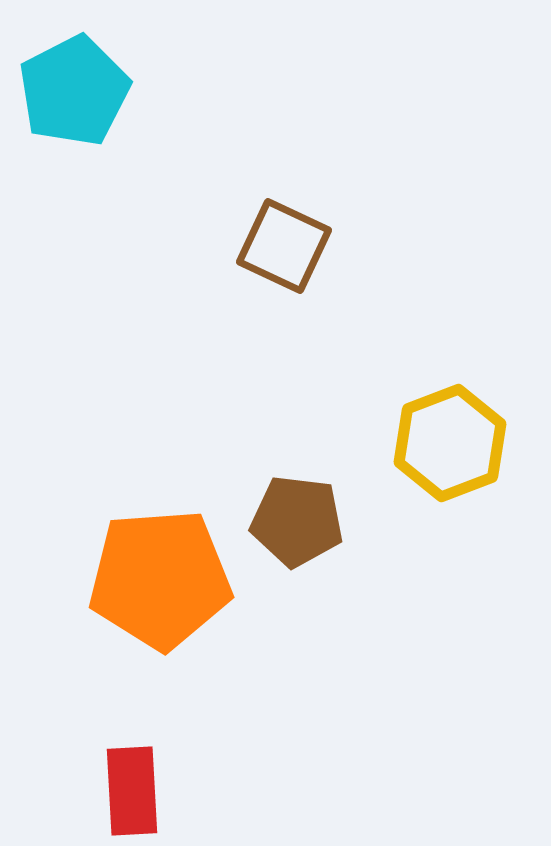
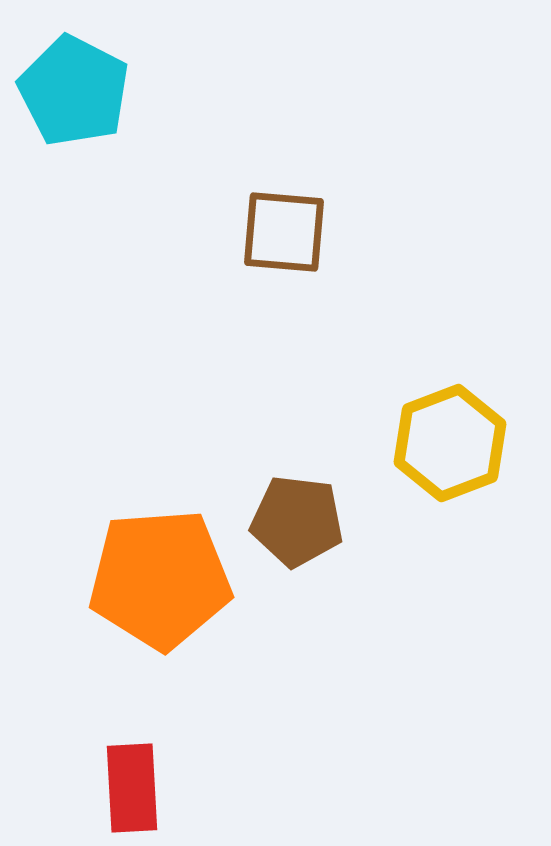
cyan pentagon: rotated 18 degrees counterclockwise
brown square: moved 14 px up; rotated 20 degrees counterclockwise
red rectangle: moved 3 px up
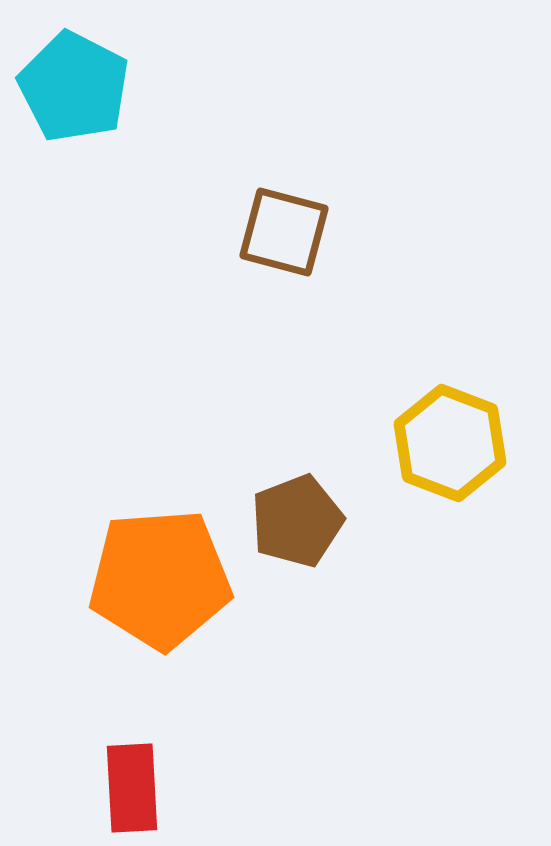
cyan pentagon: moved 4 px up
brown square: rotated 10 degrees clockwise
yellow hexagon: rotated 18 degrees counterclockwise
brown pentagon: rotated 28 degrees counterclockwise
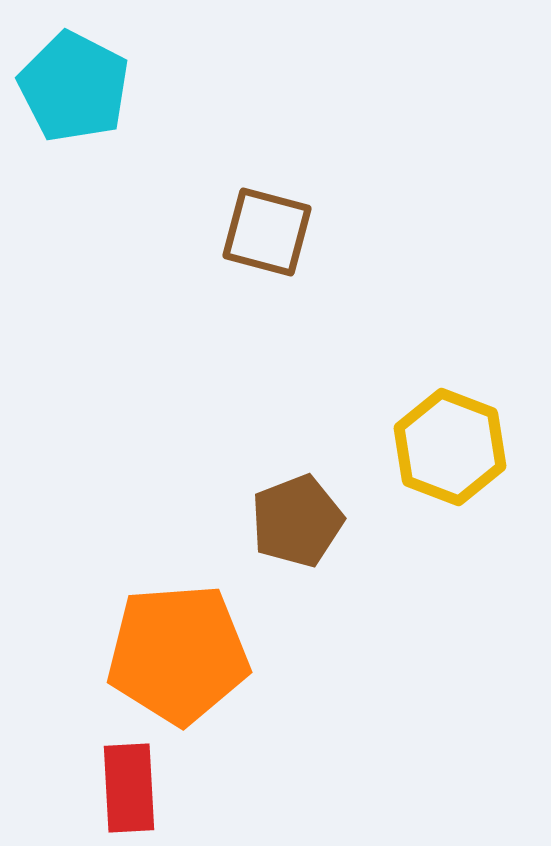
brown square: moved 17 px left
yellow hexagon: moved 4 px down
orange pentagon: moved 18 px right, 75 px down
red rectangle: moved 3 px left
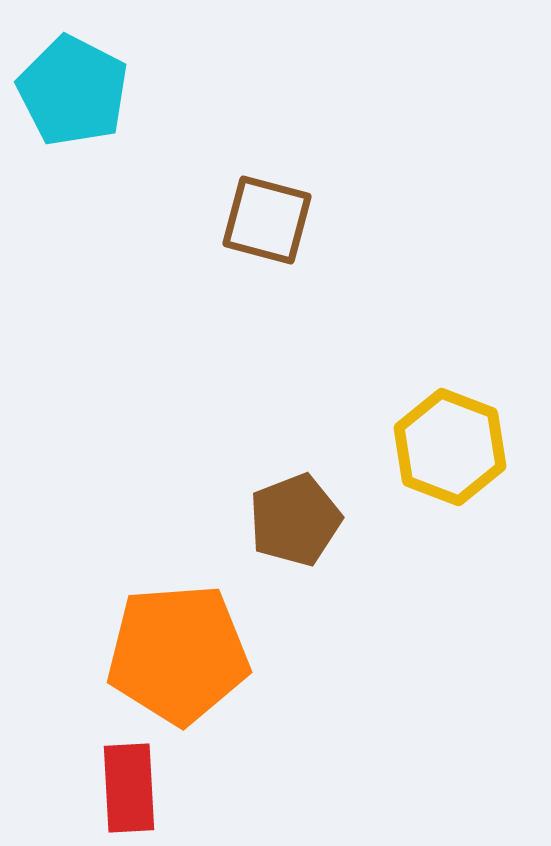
cyan pentagon: moved 1 px left, 4 px down
brown square: moved 12 px up
brown pentagon: moved 2 px left, 1 px up
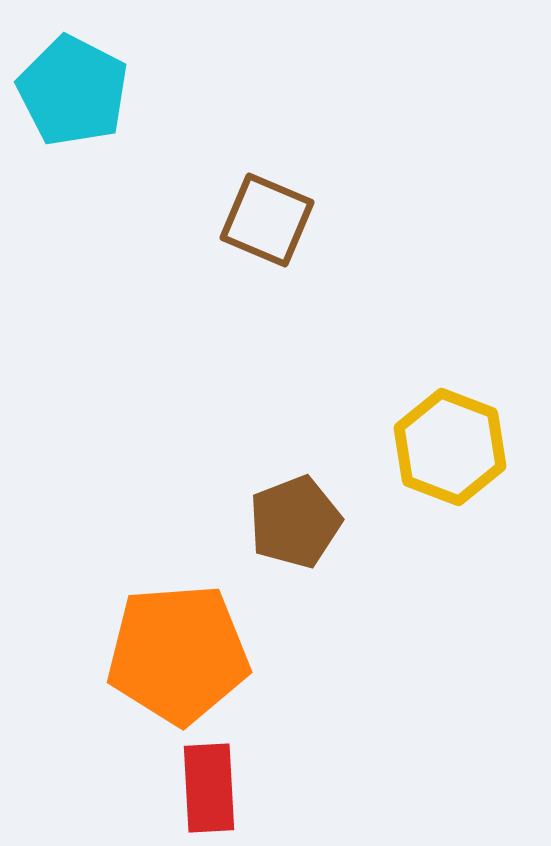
brown square: rotated 8 degrees clockwise
brown pentagon: moved 2 px down
red rectangle: moved 80 px right
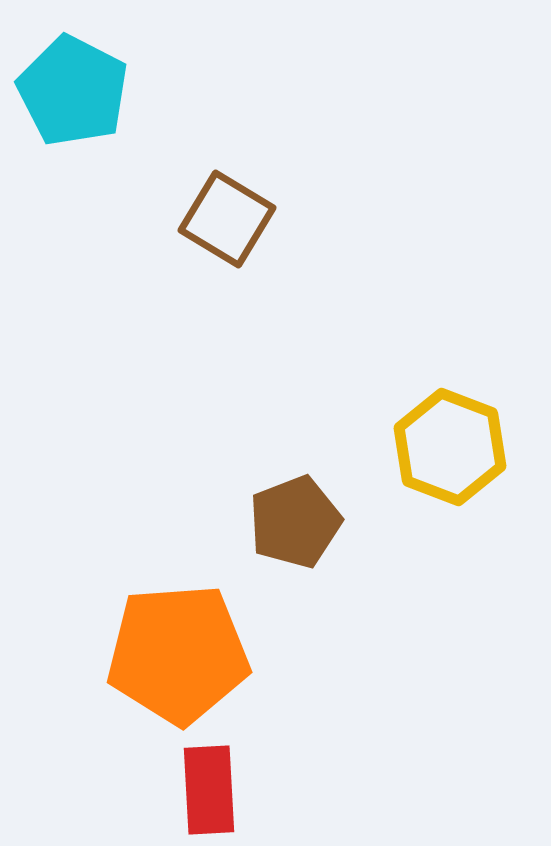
brown square: moved 40 px left, 1 px up; rotated 8 degrees clockwise
red rectangle: moved 2 px down
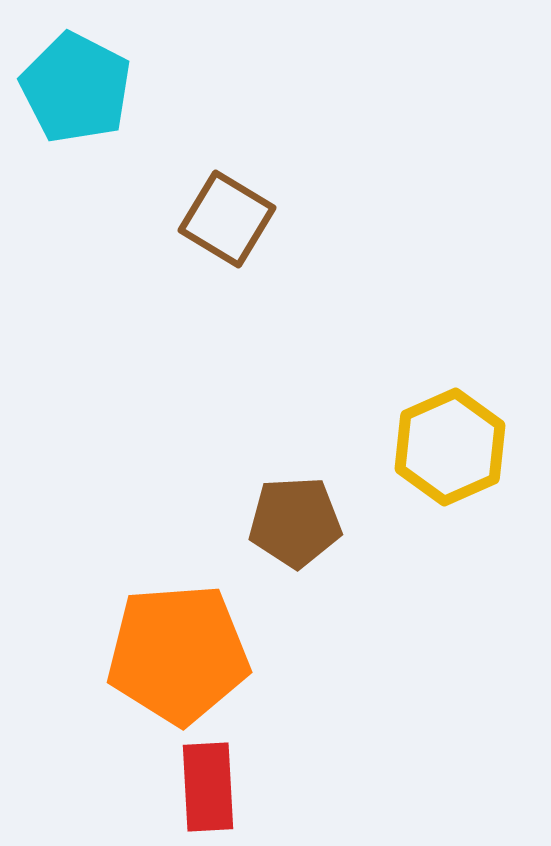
cyan pentagon: moved 3 px right, 3 px up
yellow hexagon: rotated 15 degrees clockwise
brown pentagon: rotated 18 degrees clockwise
red rectangle: moved 1 px left, 3 px up
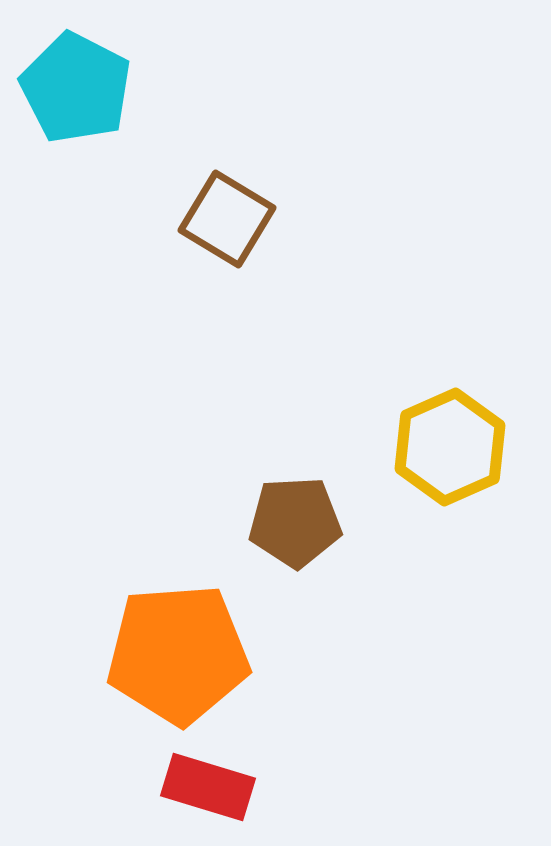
red rectangle: rotated 70 degrees counterclockwise
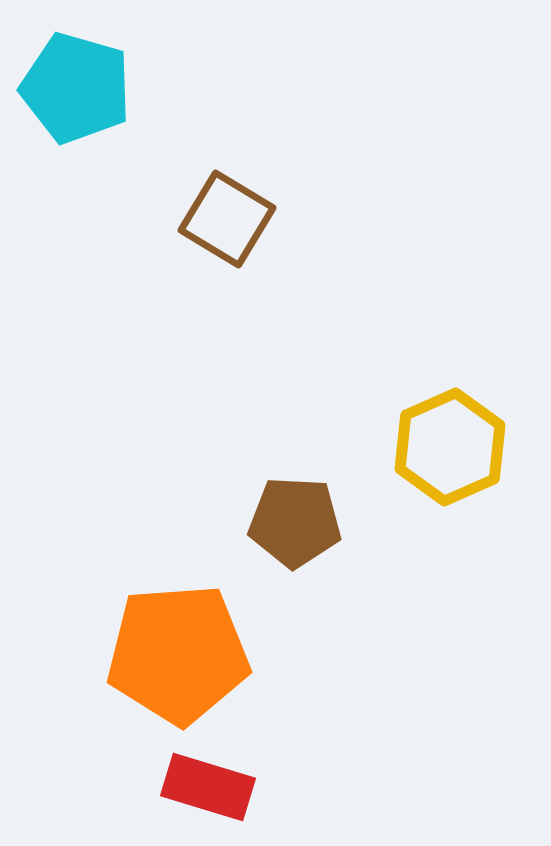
cyan pentagon: rotated 11 degrees counterclockwise
brown pentagon: rotated 6 degrees clockwise
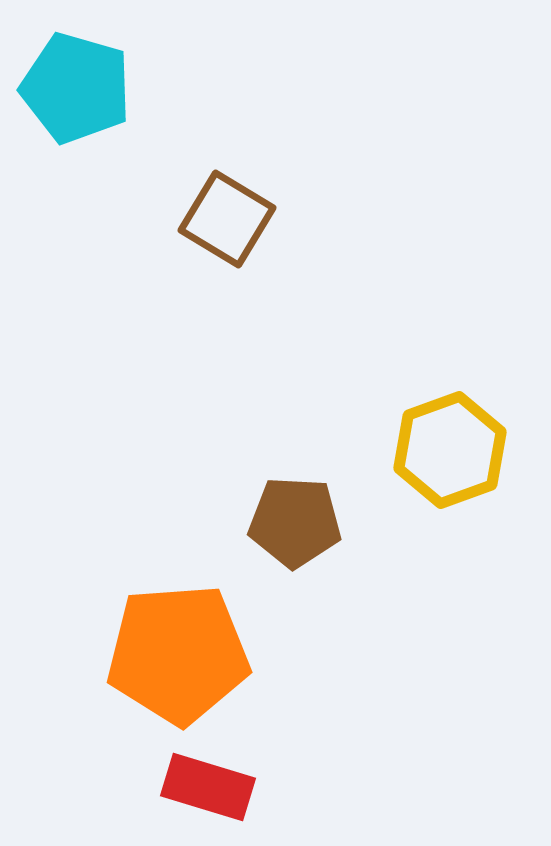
yellow hexagon: moved 3 px down; rotated 4 degrees clockwise
